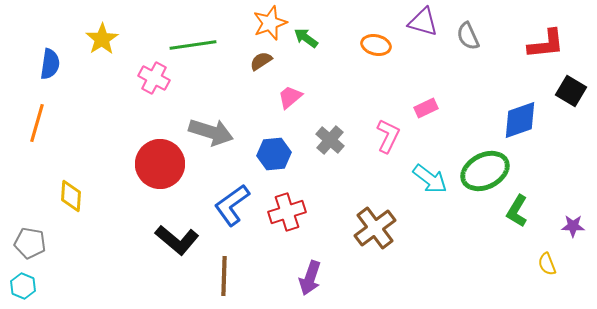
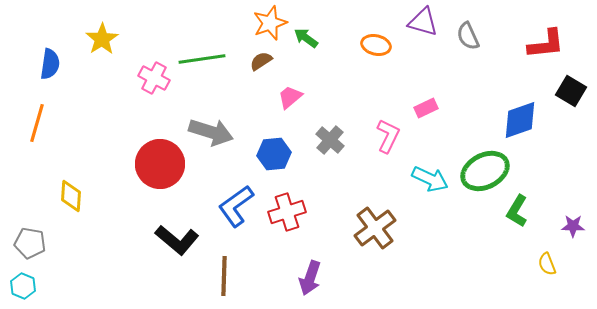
green line: moved 9 px right, 14 px down
cyan arrow: rotated 12 degrees counterclockwise
blue L-shape: moved 4 px right, 1 px down
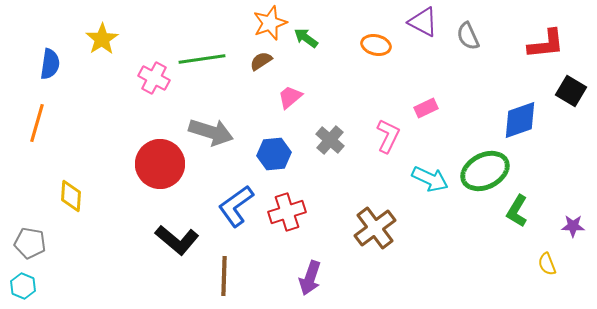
purple triangle: rotated 12 degrees clockwise
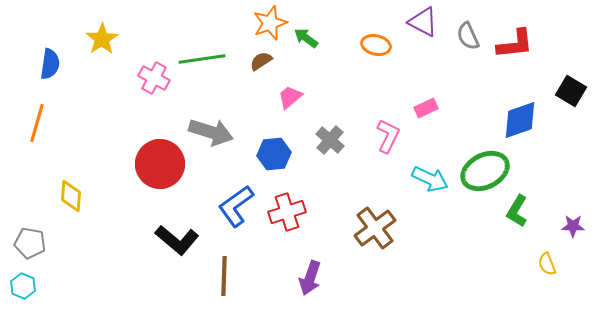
red L-shape: moved 31 px left
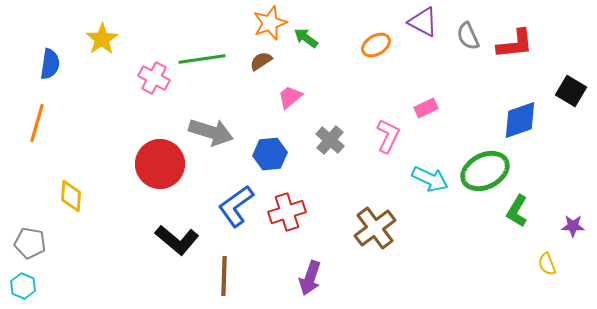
orange ellipse: rotated 44 degrees counterclockwise
blue hexagon: moved 4 px left
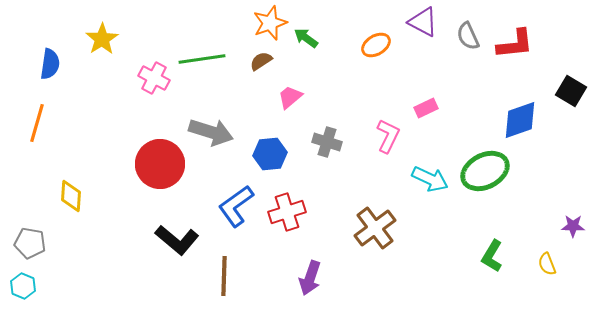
gray cross: moved 3 px left, 2 px down; rotated 24 degrees counterclockwise
green L-shape: moved 25 px left, 45 px down
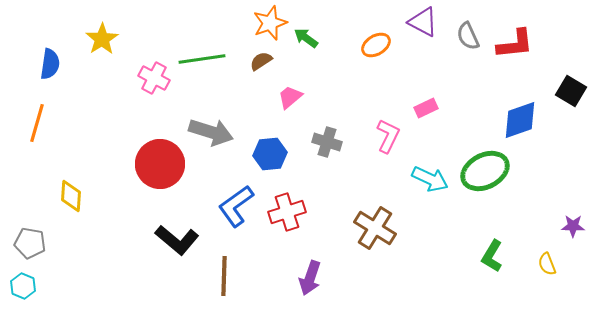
brown cross: rotated 21 degrees counterclockwise
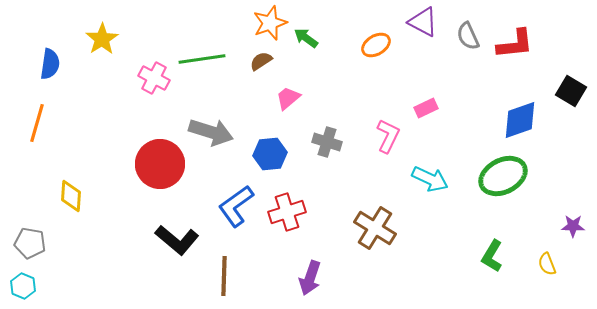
pink trapezoid: moved 2 px left, 1 px down
green ellipse: moved 18 px right, 5 px down
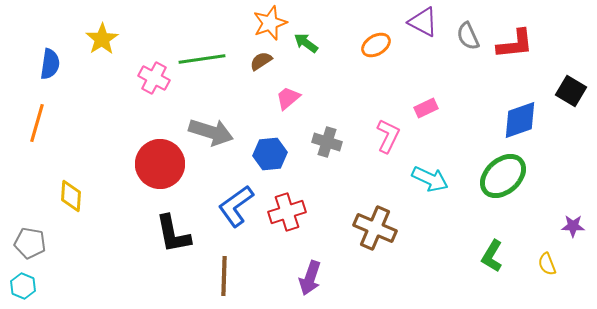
green arrow: moved 5 px down
green ellipse: rotated 15 degrees counterclockwise
brown cross: rotated 9 degrees counterclockwise
black L-shape: moved 4 px left, 6 px up; rotated 39 degrees clockwise
